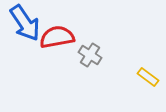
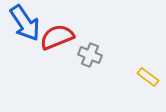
red semicircle: rotated 12 degrees counterclockwise
gray cross: rotated 10 degrees counterclockwise
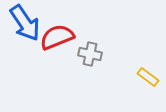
gray cross: moved 1 px up; rotated 10 degrees counterclockwise
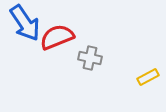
gray cross: moved 4 px down
yellow rectangle: rotated 65 degrees counterclockwise
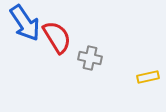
red semicircle: rotated 80 degrees clockwise
yellow rectangle: rotated 15 degrees clockwise
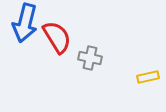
blue arrow: rotated 48 degrees clockwise
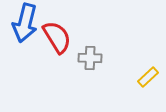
gray cross: rotated 10 degrees counterclockwise
yellow rectangle: rotated 30 degrees counterclockwise
